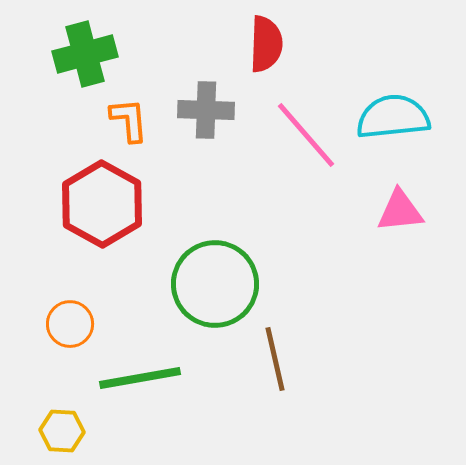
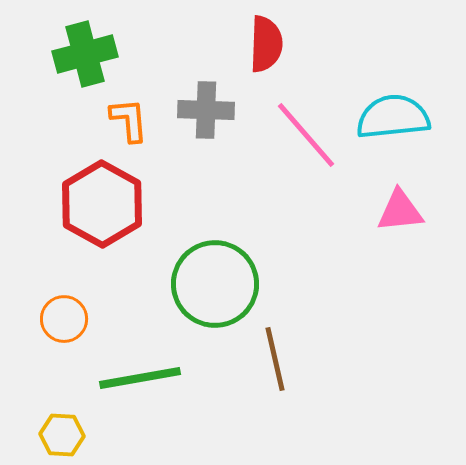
orange circle: moved 6 px left, 5 px up
yellow hexagon: moved 4 px down
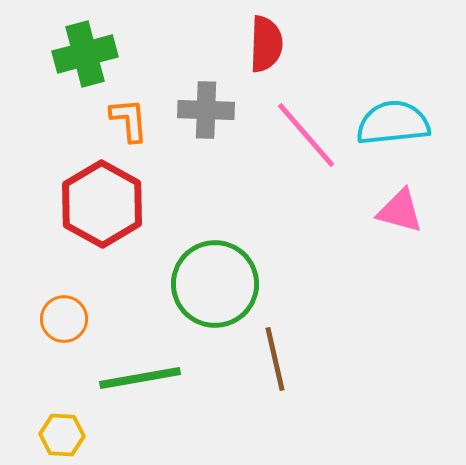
cyan semicircle: moved 6 px down
pink triangle: rotated 21 degrees clockwise
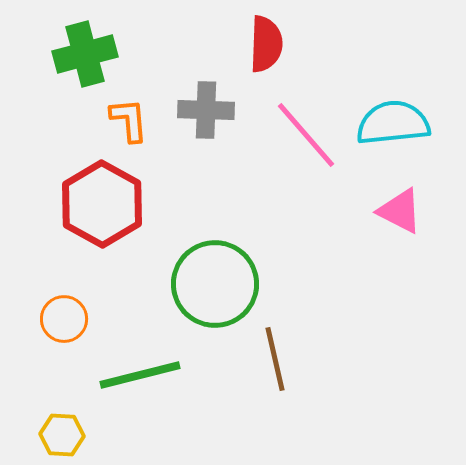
pink triangle: rotated 12 degrees clockwise
green line: moved 3 px up; rotated 4 degrees counterclockwise
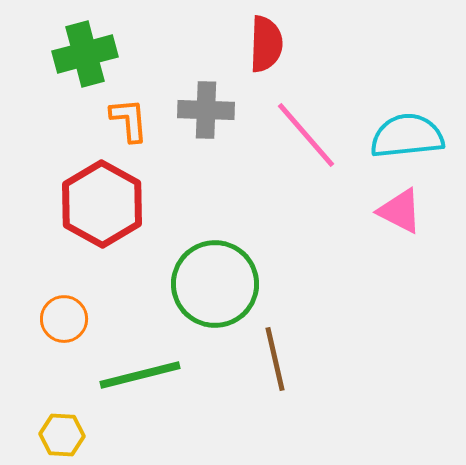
cyan semicircle: moved 14 px right, 13 px down
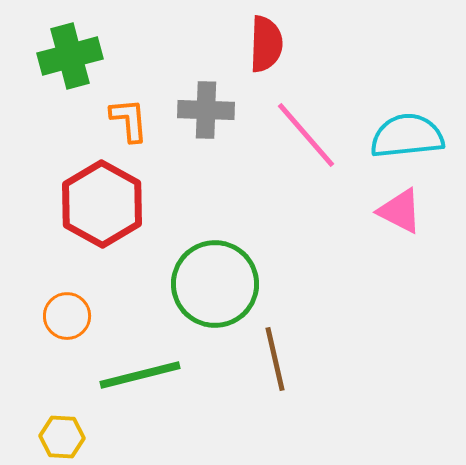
green cross: moved 15 px left, 2 px down
orange circle: moved 3 px right, 3 px up
yellow hexagon: moved 2 px down
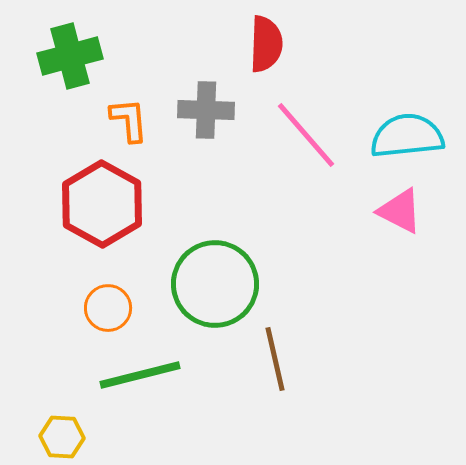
orange circle: moved 41 px right, 8 px up
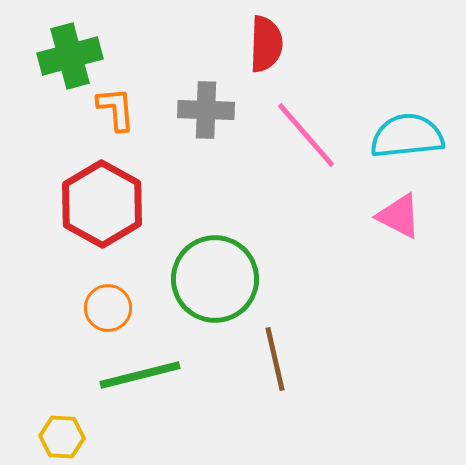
orange L-shape: moved 13 px left, 11 px up
pink triangle: moved 1 px left, 5 px down
green circle: moved 5 px up
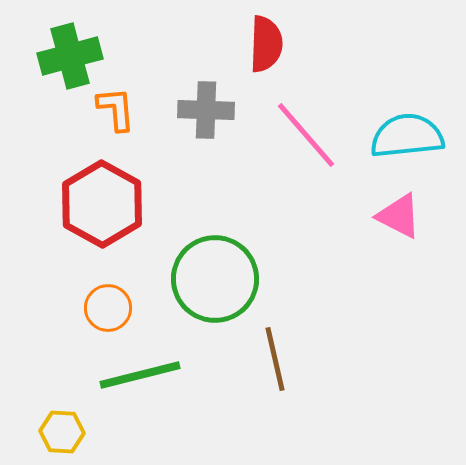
yellow hexagon: moved 5 px up
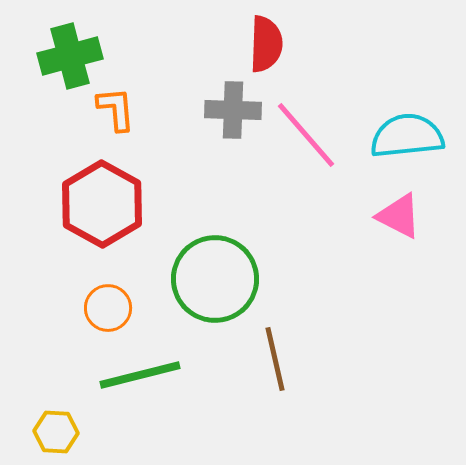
gray cross: moved 27 px right
yellow hexagon: moved 6 px left
